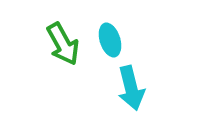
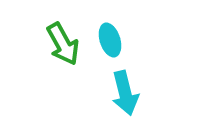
cyan arrow: moved 6 px left, 5 px down
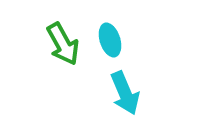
cyan arrow: rotated 9 degrees counterclockwise
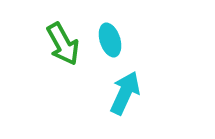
cyan arrow: rotated 132 degrees counterclockwise
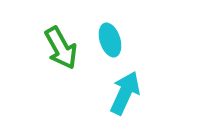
green arrow: moved 2 px left, 4 px down
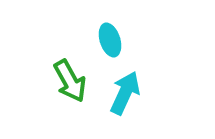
green arrow: moved 9 px right, 33 px down
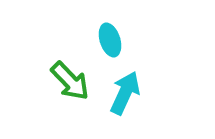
green arrow: rotated 15 degrees counterclockwise
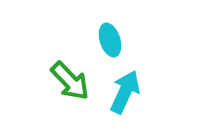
cyan arrow: moved 1 px up
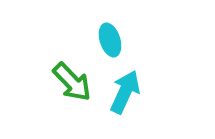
green arrow: moved 2 px right, 1 px down
